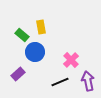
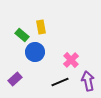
purple rectangle: moved 3 px left, 5 px down
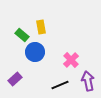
black line: moved 3 px down
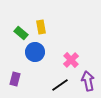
green rectangle: moved 1 px left, 2 px up
purple rectangle: rotated 32 degrees counterclockwise
black line: rotated 12 degrees counterclockwise
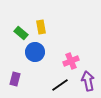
pink cross: moved 1 px down; rotated 21 degrees clockwise
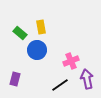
green rectangle: moved 1 px left
blue circle: moved 2 px right, 2 px up
purple arrow: moved 1 px left, 2 px up
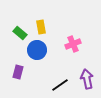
pink cross: moved 2 px right, 17 px up
purple rectangle: moved 3 px right, 7 px up
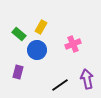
yellow rectangle: rotated 40 degrees clockwise
green rectangle: moved 1 px left, 1 px down
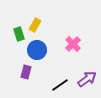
yellow rectangle: moved 6 px left, 2 px up
green rectangle: rotated 32 degrees clockwise
pink cross: rotated 21 degrees counterclockwise
purple rectangle: moved 8 px right
purple arrow: rotated 66 degrees clockwise
